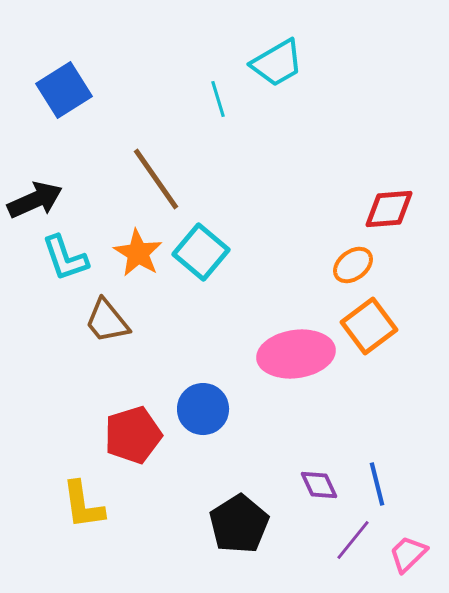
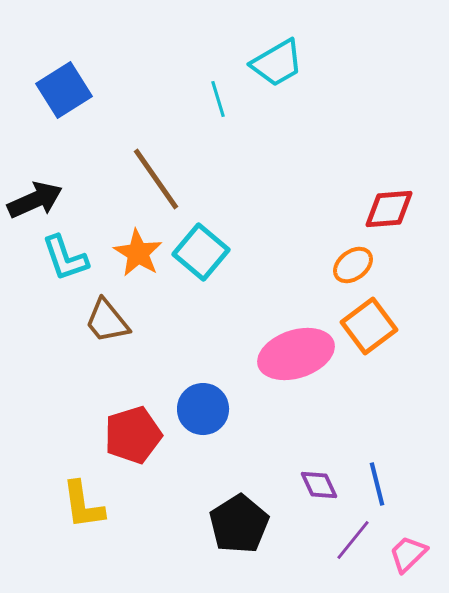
pink ellipse: rotated 10 degrees counterclockwise
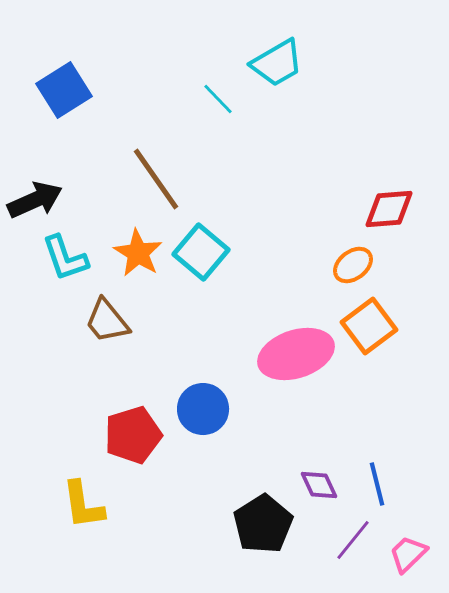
cyan line: rotated 27 degrees counterclockwise
black pentagon: moved 24 px right
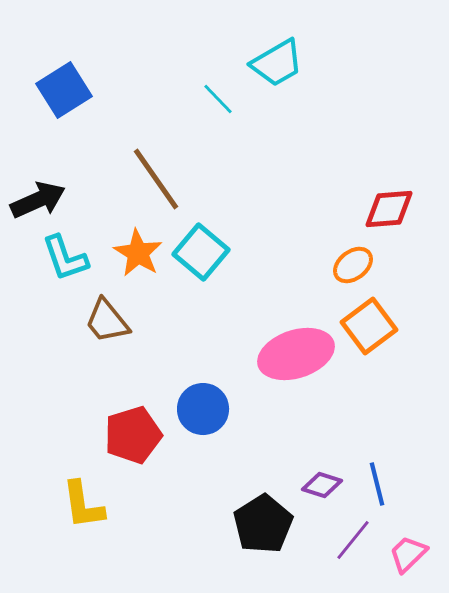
black arrow: moved 3 px right
purple diamond: moved 3 px right; rotated 48 degrees counterclockwise
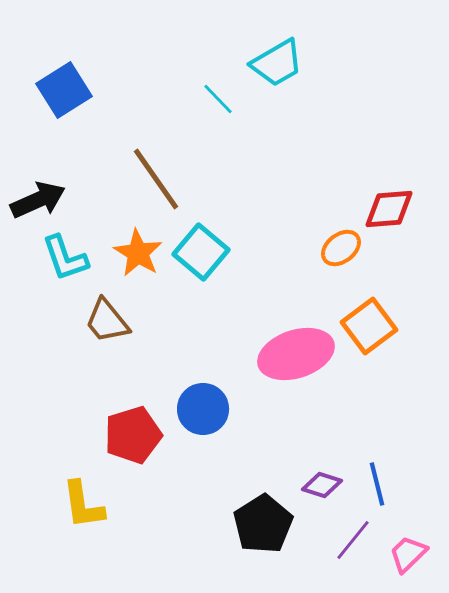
orange ellipse: moved 12 px left, 17 px up
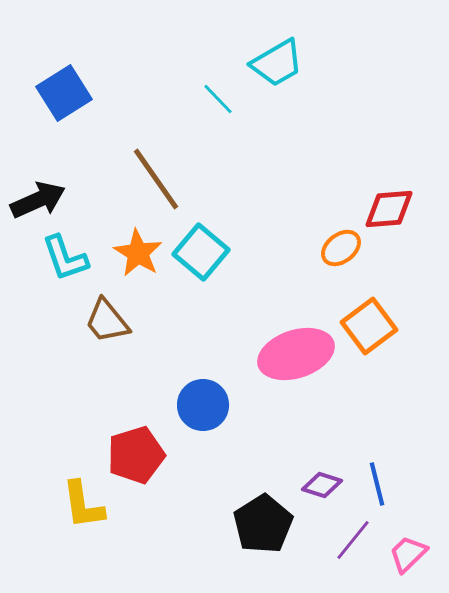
blue square: moved 3 px down
blue circle: moved 4 px up
red pentagon: moved 3 px right, 20 px down
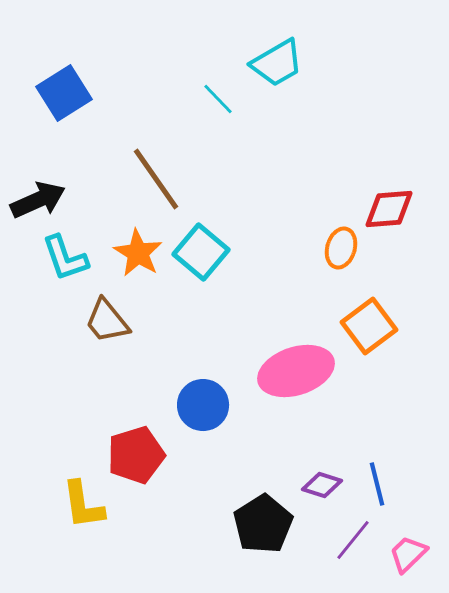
orange ellipse: rotated 36 degrees counterclockwise
pink ellipse: moved 17 px down
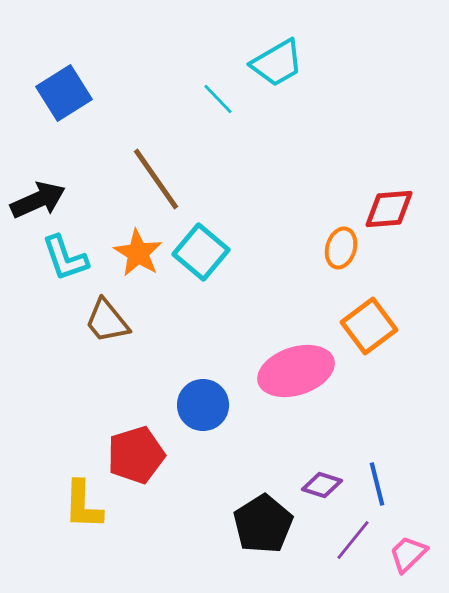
yellow L-shape: rotated 10 degrees clockwise
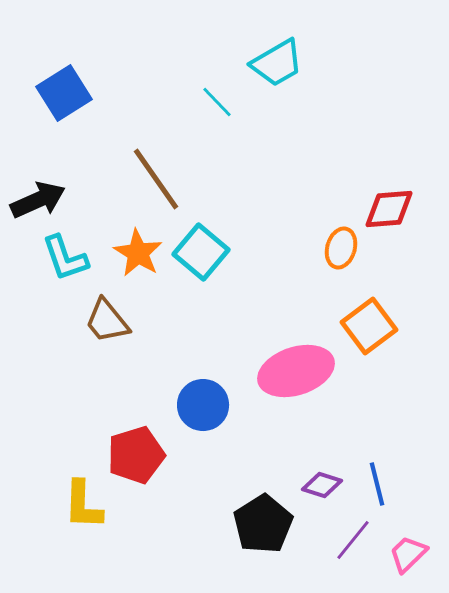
cyan line: moved 1 px left, 3 px down
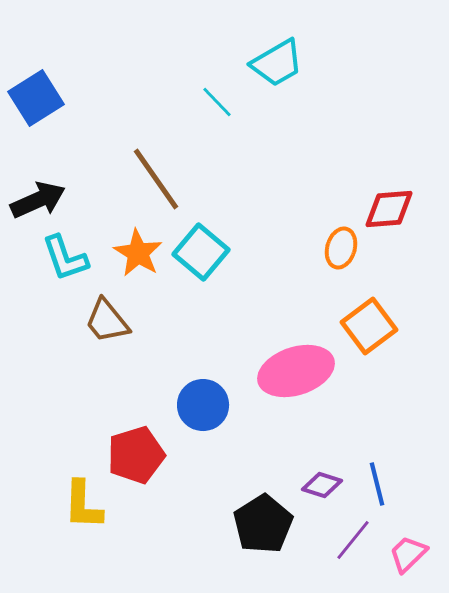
blue square: moved 28 px left, 5 px down
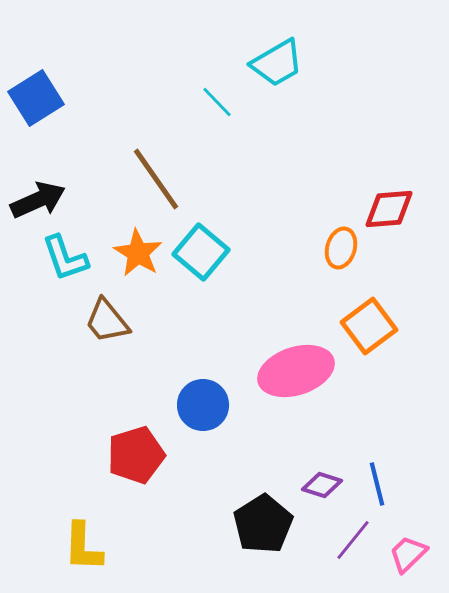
yellow L-shape: moved 42 px down
